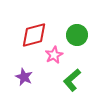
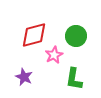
green circle: moved 1 px left, 1 px down
green L-shape: moved 2 px right, 1 px up; rotated 40 degrees counterclockwise
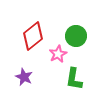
red diamond: moved 1 px left, 1 px down; rotated 24 degrees counterclockwise
pink star: moved 4 px right, 1 px up
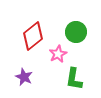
green circle: moved 4 px up
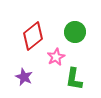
green circle: moved 1 px left
pink star: moved 2 px left, 3 px down
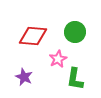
red diamond: rotated 44 degrees clockwise
pink star: moved 2 px right, 2 px down
green L-shape: moved 1 px right
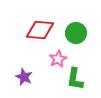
green circle: moved 1 px right, 1 px down
red diamond: moved 7 px right, 6 px up
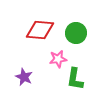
pink star: rotated 18 degrees clockwise
